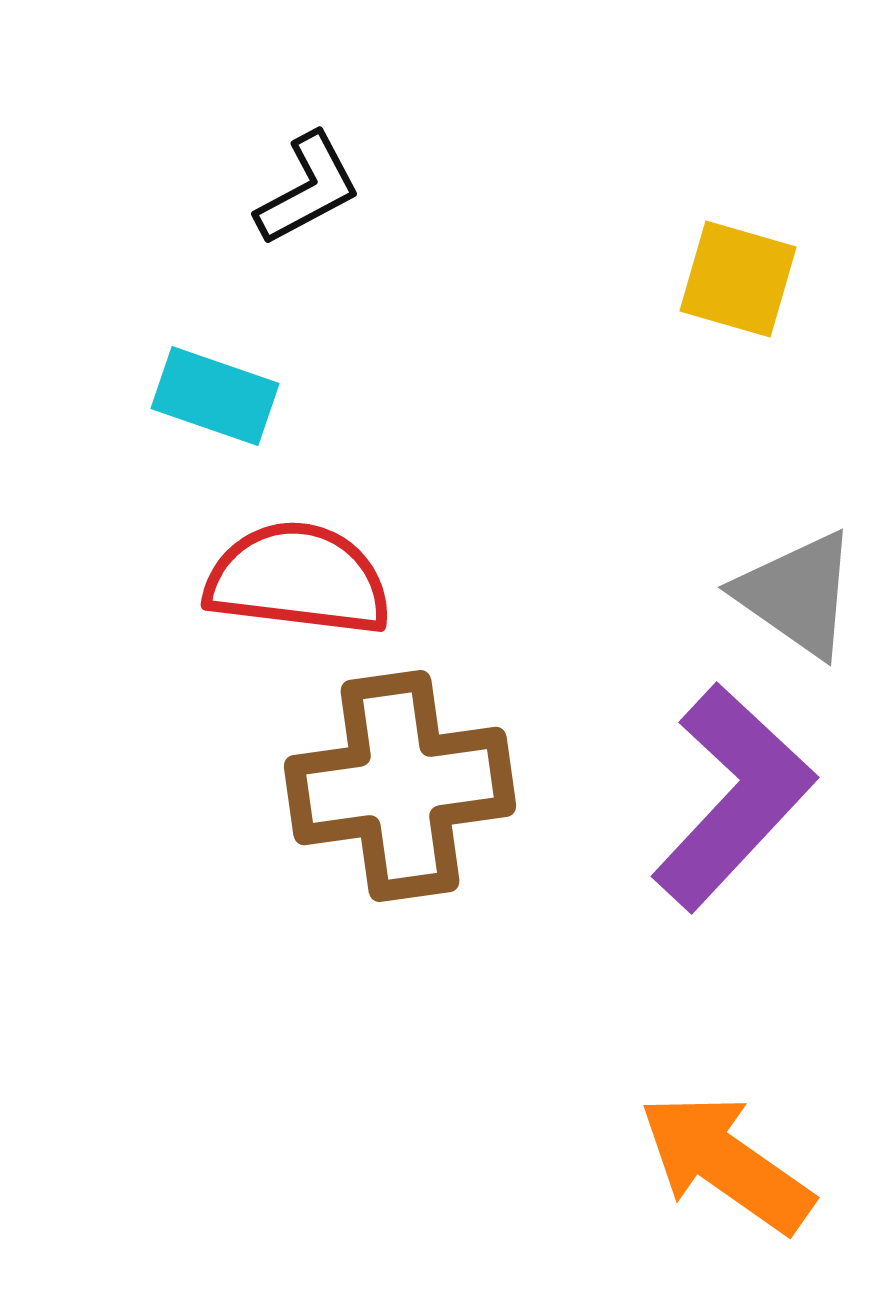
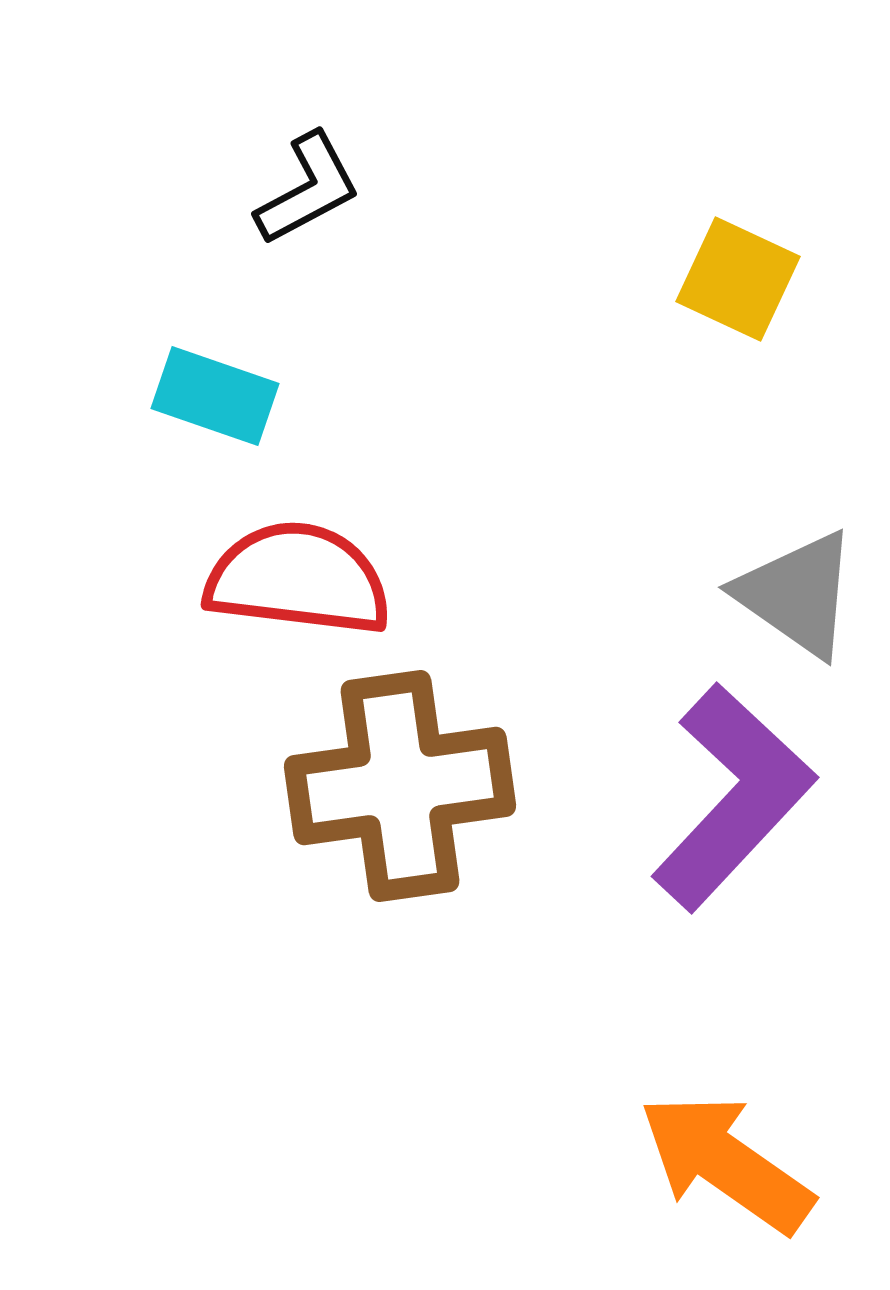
yellow square: rotated 9 degrees clockwise
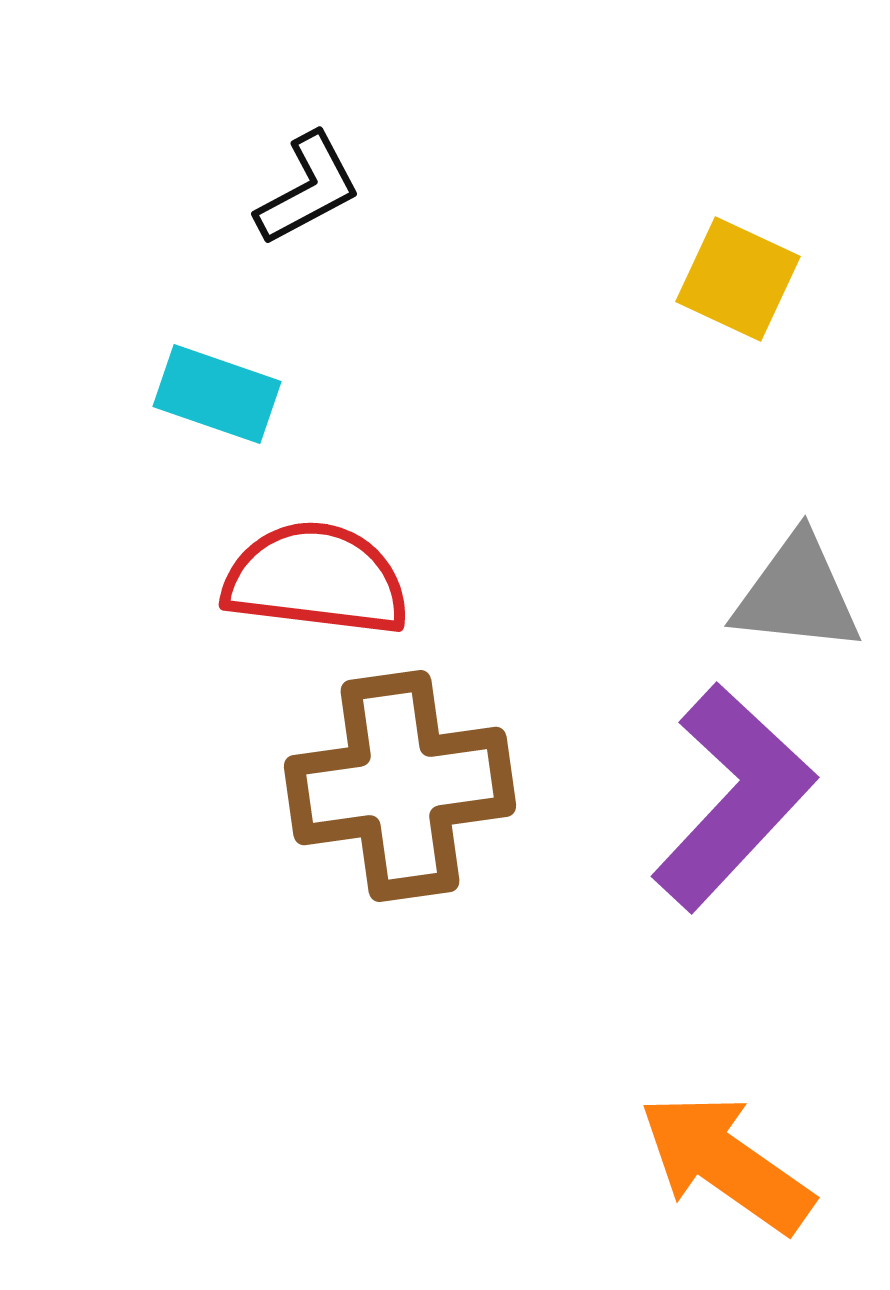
cyan rectangle: moved 2 px right, 2 px up
red semicircle: moved 18 px right
gray triangle: rotated 29 degrees counterclockwise
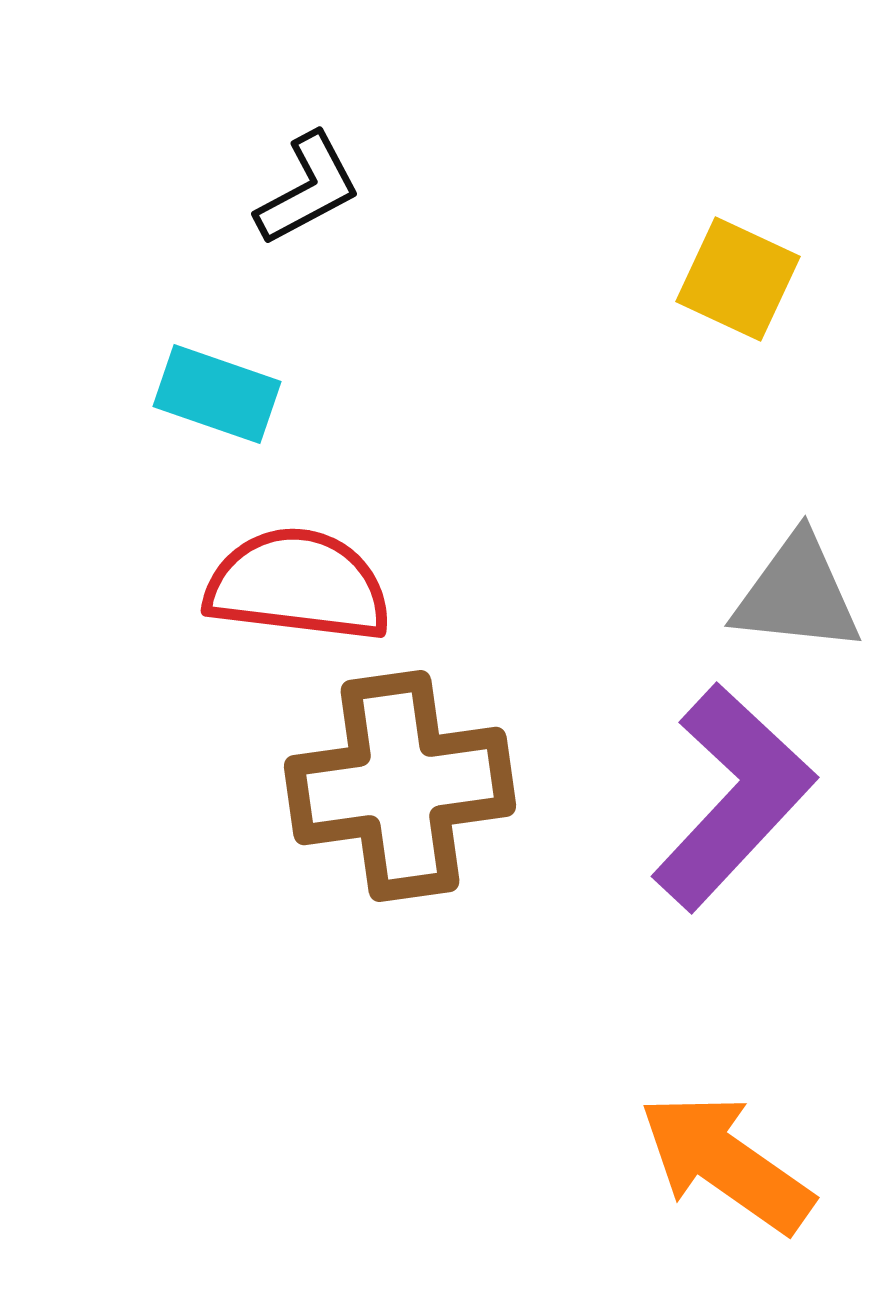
red semicircle: moved 18 px left, 6 px down
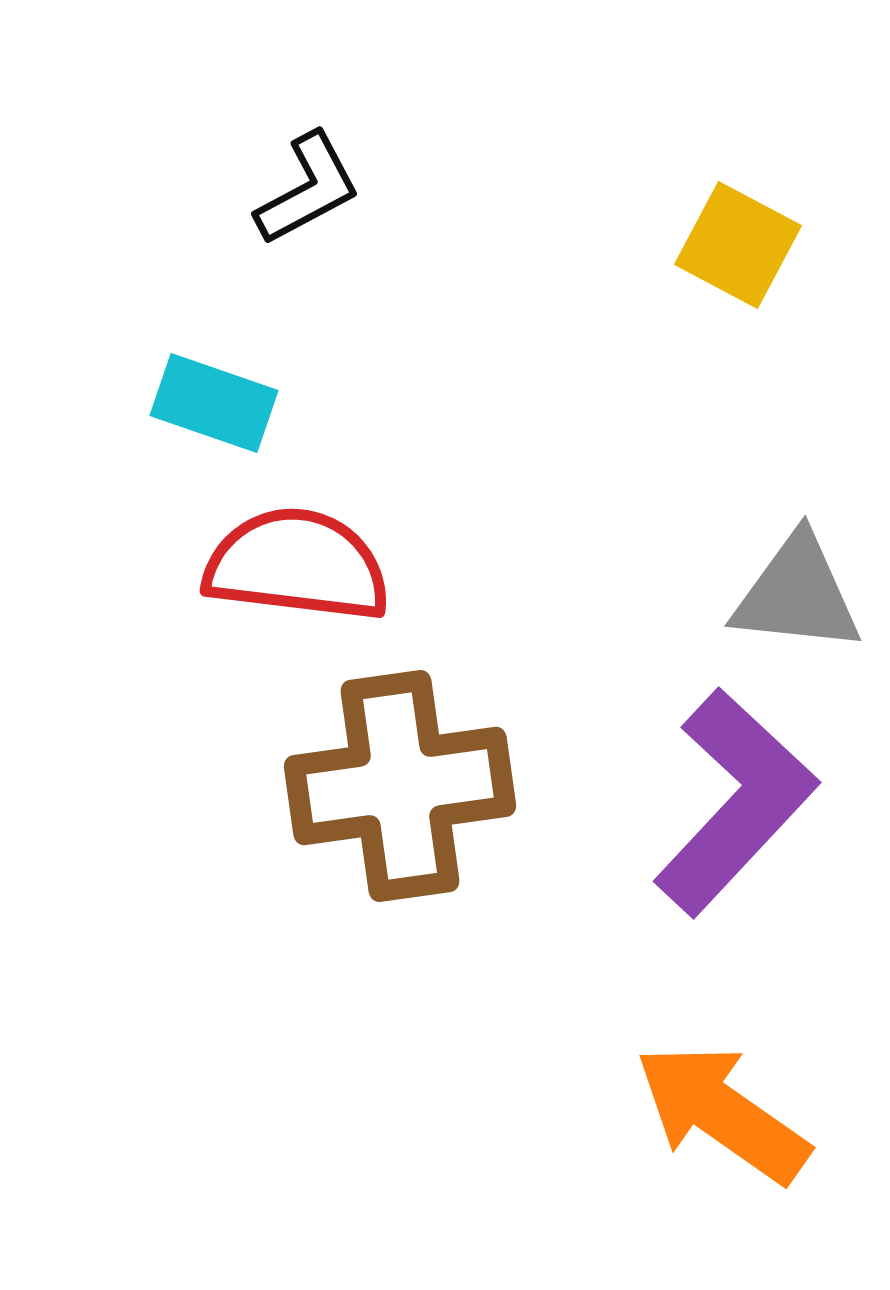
yellow square: moved 34 px up; rotated 3 degrees clockwise
cyan rectangle: moved 3 px left, 9 px down
red semicircle: moved 1 px left, 20 px up
purple L-shape: moved 2 px right, 5 px down
orange arrow: moved 4 px left, 50 px up
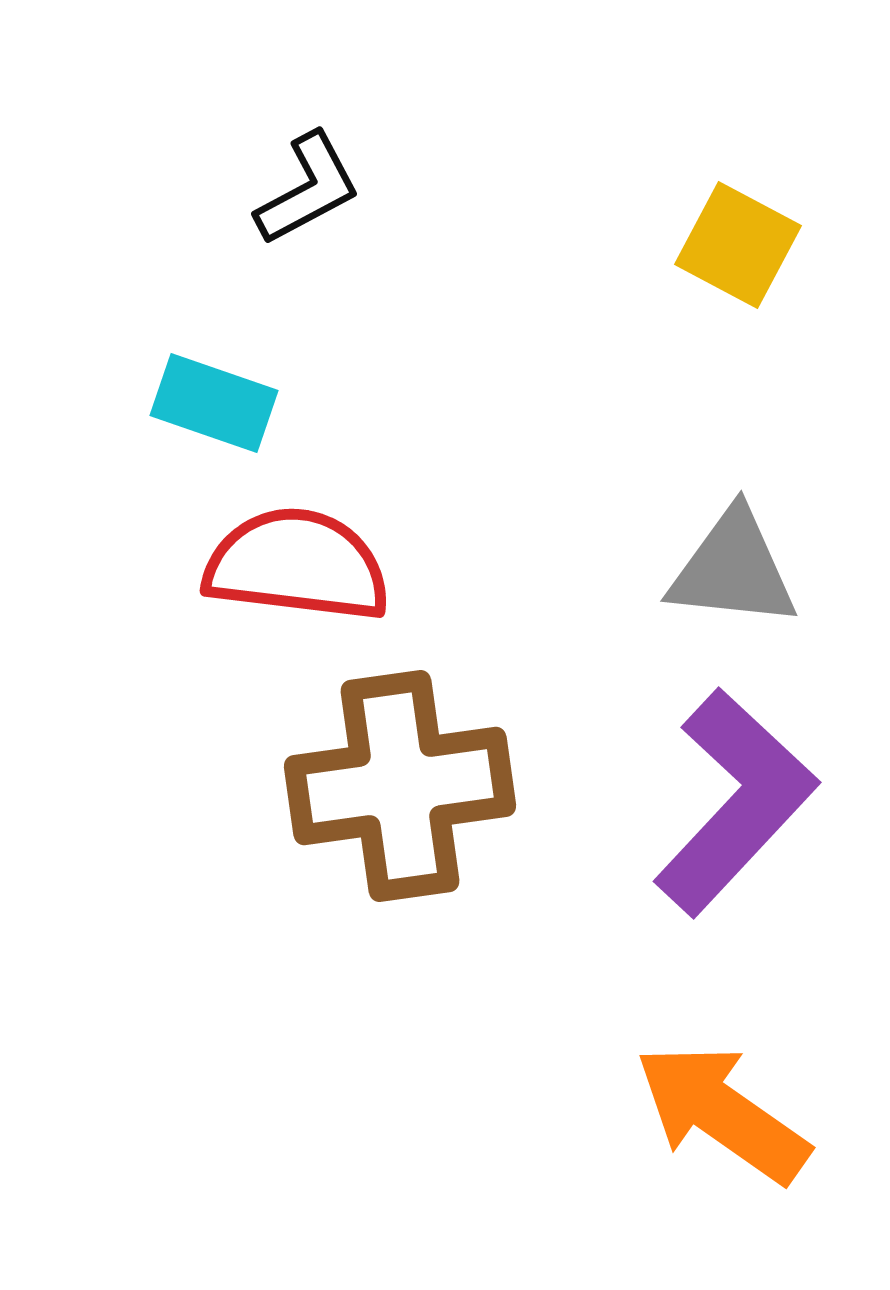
gray triangle: moved 64 px left, 25 px up
